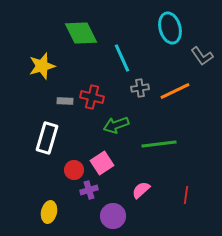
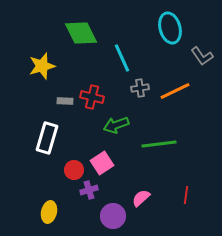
pink semicircle: moved 8 px down
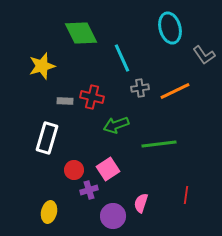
gray L-shape: moved 2 px right, 1 px up
pink square: moved 6 px right, 6 px down
pink semicircle: moved 5 px down; rotated 30 degrees counterclockwise
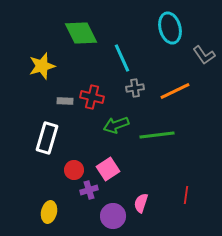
gray cross: moved 5 px left
green line: moved 2 px left, 9 px up
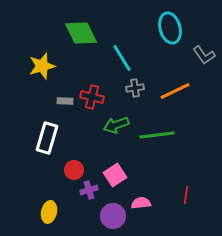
cyan line: rotated 8 degrees counterclockwise
pink square: moved 7 px right, 6 px down
pink semicircle: rotated 66 degrees clockwise
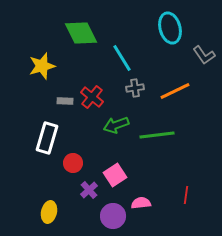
red cross: rotated 25 degrees clockwise
red circle: moved 1 px left, 7 px up
purple cross: rotated 24 degrees counterclockwise
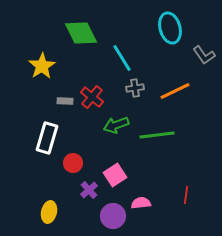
yellow star: rotated 16 degrees counterclockwise
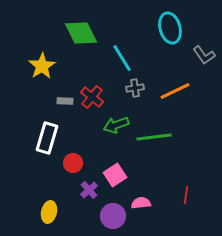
green line: moved 3 px left, 2 px down
